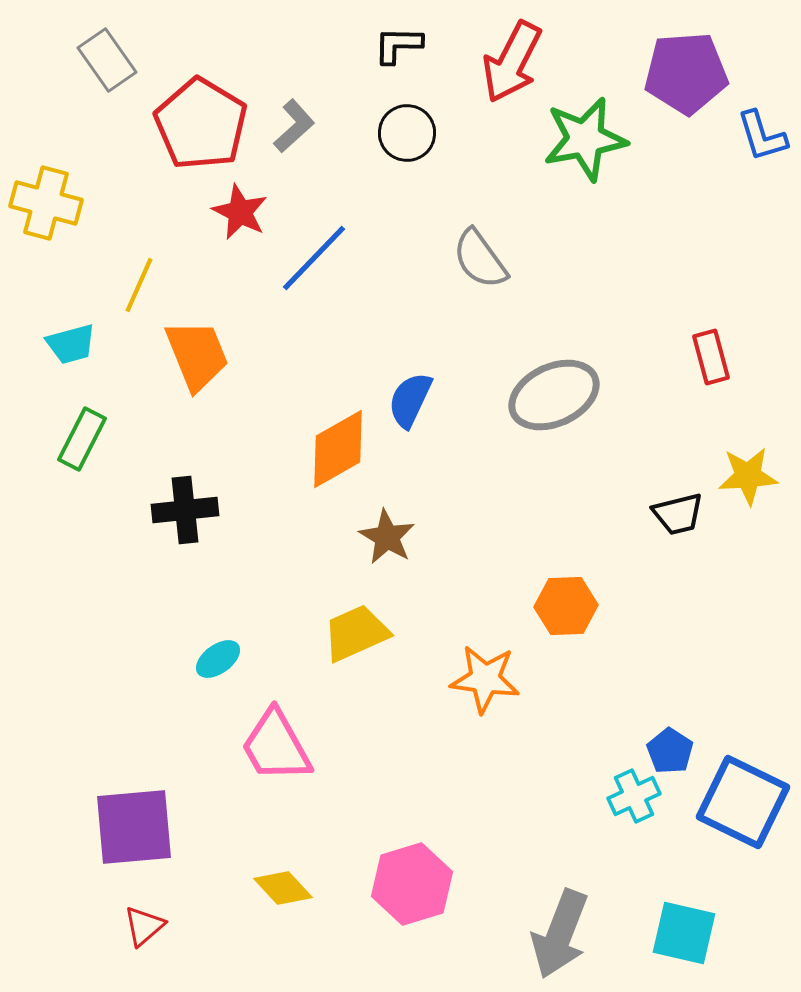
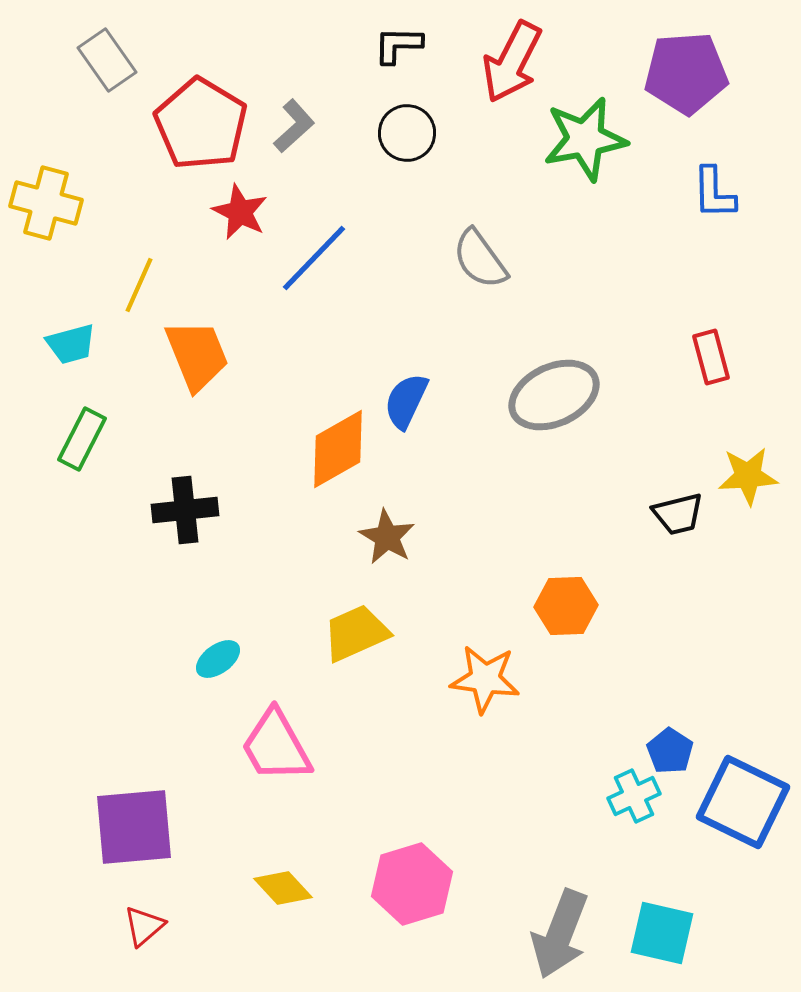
blue L-shape: moved 48 px left, 57 px down; rotated 16 degrees clockwise
blue semicircle: moved 4 px left, 1 px down
cyan square: moved 22 px left
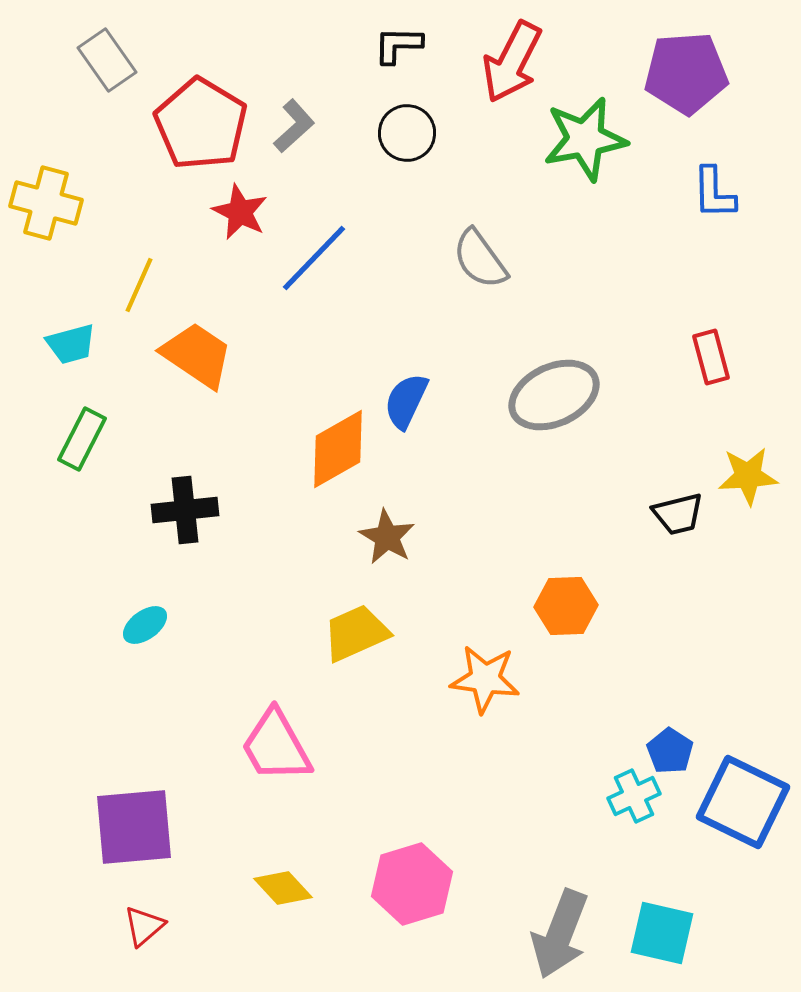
orange trapezoid: rotated 34 degrees counterclockwise
cyan ellipse: moved 73 px left, 34 px up
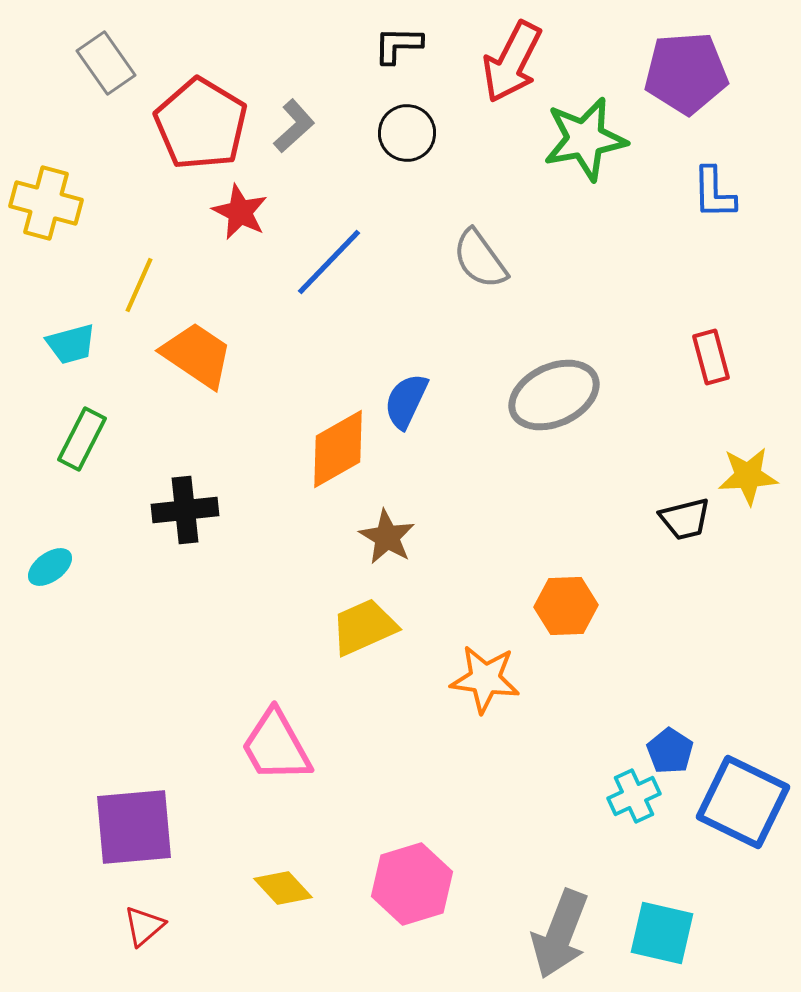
gray rectangle: moved 1 px left, 3 px down
blue line: moved 15 px right, 4 px down
black trapezoid: moved 7 px right, 5 px down
cyan ellipse: moved 95 px left, 58 px up
yellow trapezoid: moved 8 px right, 6 px up
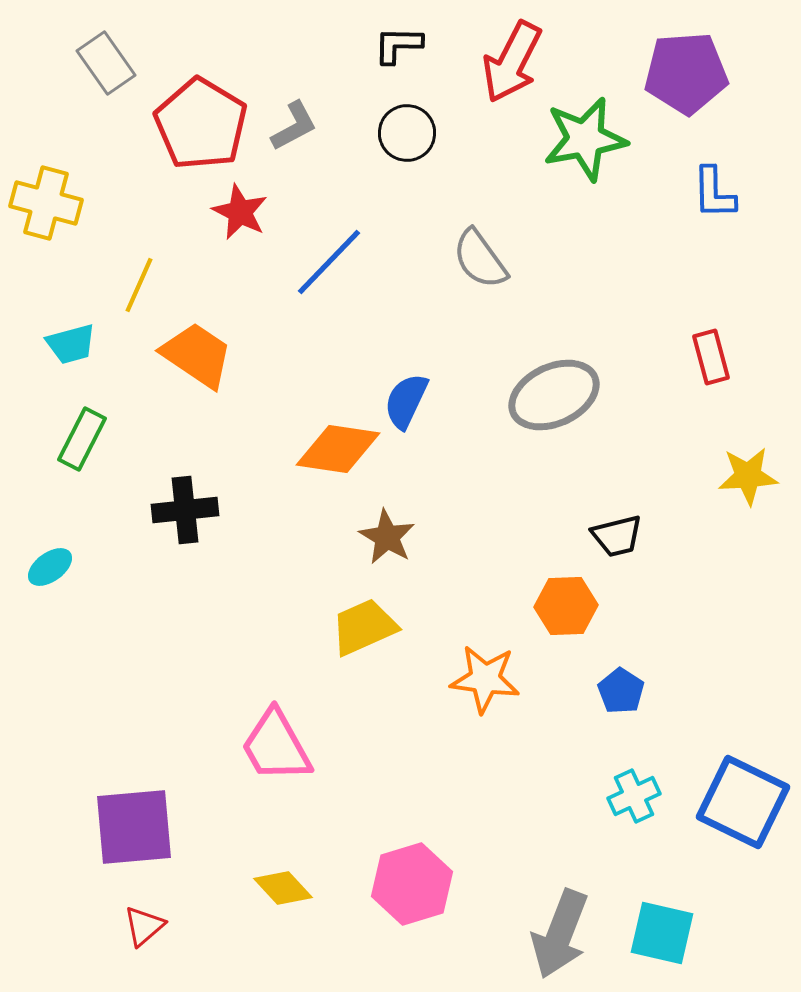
gray L-shape: rotated 14 degrees clockwise
orange diamond: rotated 38 degrees clockwise
black trapezoid: moved 68 px left, 17 px down
blue pentagon: moved 49 px left, 60 px up
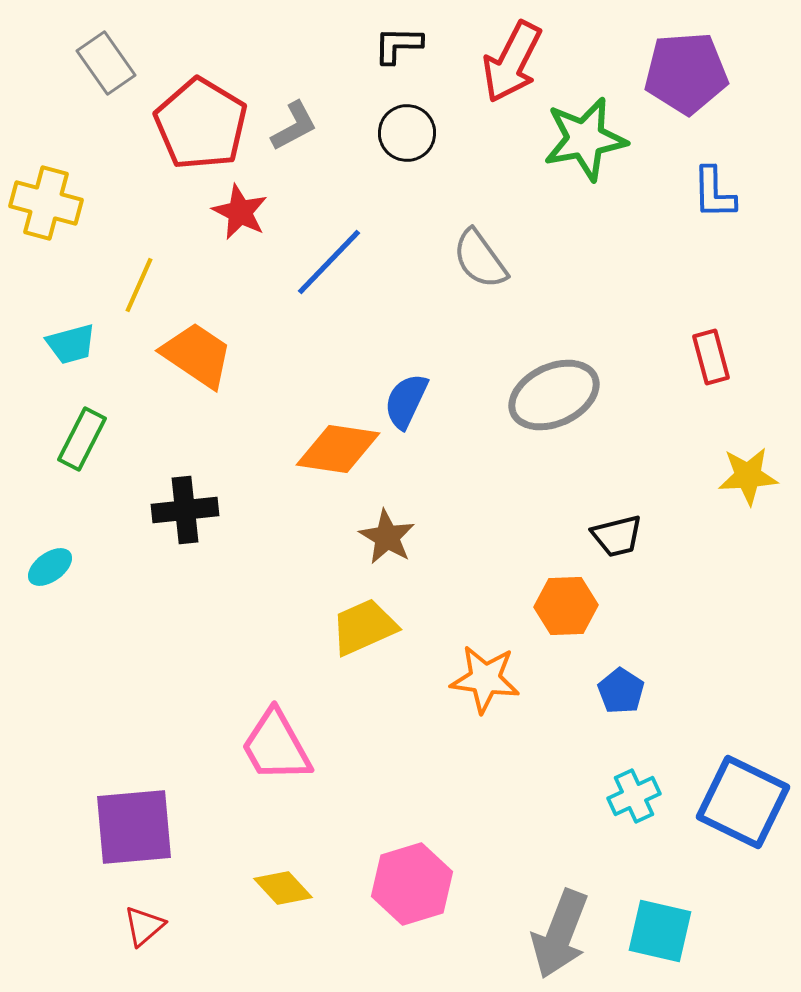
cyan square: moved 2 px left, 2 px up
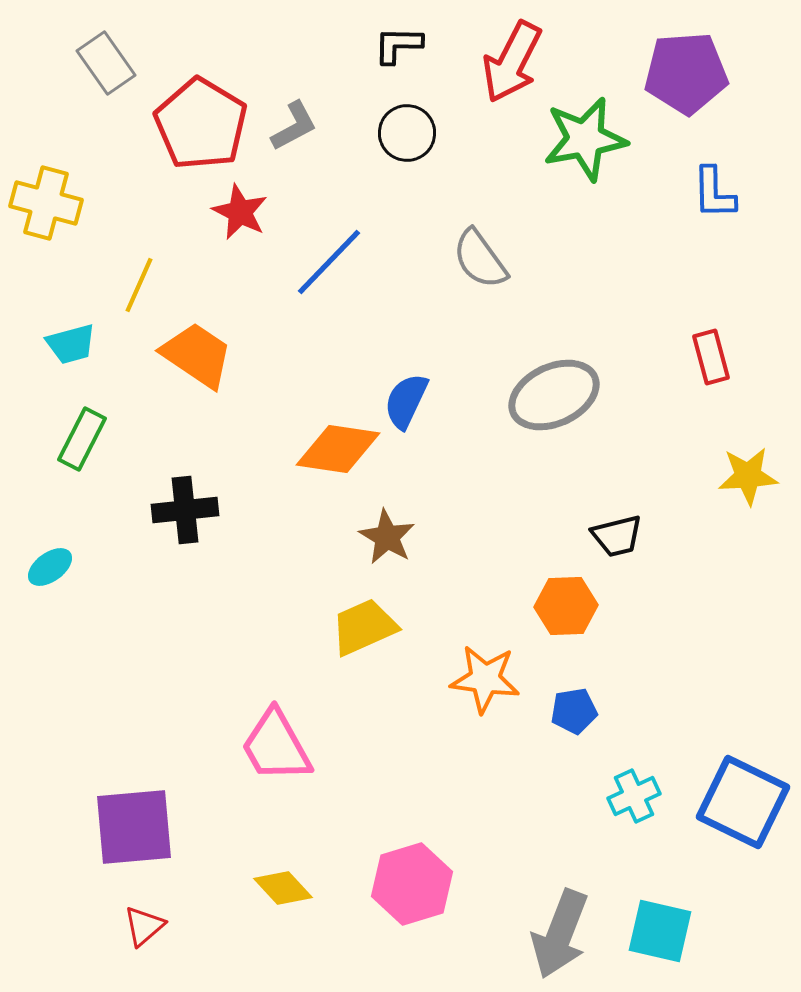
blue pentagon: moved 47 px left, 20 px down; rotated 30 degrees clockwise
